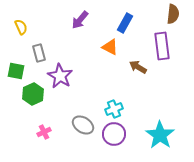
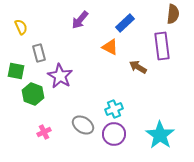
blue rectangle: rotated 18 degrees clockwise
green hexagon: rotated 15 degrees counterclockwise
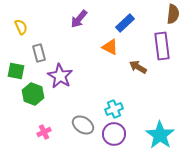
purple arrow: moved 1 px left, 1 px up
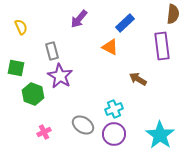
gray rectangle: moved 13 px right, 2 px up
brown arrow: moved 12 px down
green square: moved 3 px up
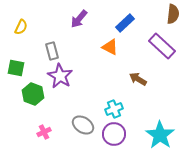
yellow semicircle: rotated 49 degrees clockwise
purple rectangle: rotated 40 degrees counterclockwise
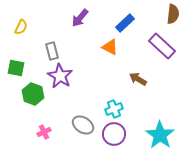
purple arrow: moved 1 px right, 1 px up
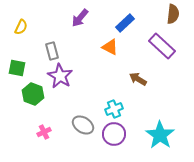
green square: moved 1 px right
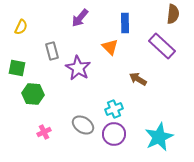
blue rectangle: rotated 48 degrees counterclockwise
orange triangle: rotated 18 degrees clockwise
purple star: moved 18 px right, 8 px up
green hexagon: rotated 15 degrees counterclockwise
cyan star: moved 1 px left, 2 px down; rotated 12 degrees clockwise
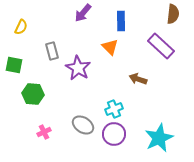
purple arrow: moved 3 px right, 5 px up
blue rectangle: moved 4 px left, 2 px up
purple rectangle: moved 1 px left
green square: moved 3 px left, 3 px up
brown arrow: rotated 12 degrees counterclockwise
cyan star: moved 1 px down
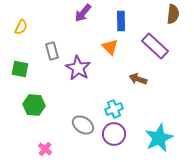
purple rectangle: moved 6 px left
green square: moved 6 px right, 4 px down
green hexagon: moved 1 px right, 11 px down
pink cross: moved 1 px right, 17 px down; rotated 24 degrees counterclockwise
